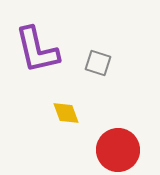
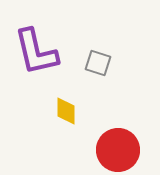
purple L-shape: moved 1 px left, 2 px down
yellow diamond: moved 2 px up; rotated 20 degrees clockwise
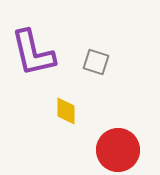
purple L-shape: moved 3 px left, 1 px down
gray square: moved 2 px left, 1 px up
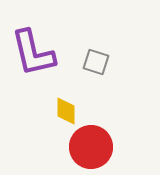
red circle: moved 27 px left, 3 px up
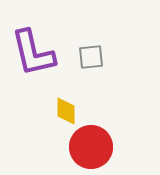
gray square: moved 5 px left, 5 px up; rotated 24 degrees counterclockwise
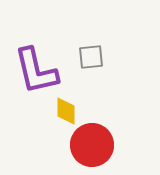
purple L-shape: moved 3 px right, 18 px down
red circle: moved 1 px right, 2 px up
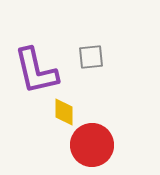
yellow diamond: moved 2 px left, 1 px down
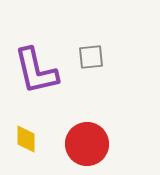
yellow diamond: moved 38 px left, 27 px down
red circle: moved 5 px left, 1 px up
